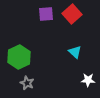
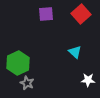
red square: moved 9 px right
green hexagon: moved 1 px left, 6 px down
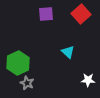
cyan triangle: moved 7 px left
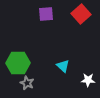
cyan triangle: moved 5 px left, 14 px down
green hexagon: rotated 25 degrees clockwise
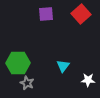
cyan triangle: rotated 24 degrees clockwise
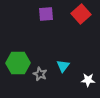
gray star: moved 13 px right, 9 px up
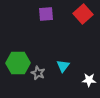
red square: moved 2 px right
gray star: moved 2 px left, 1 px up
white star: moved 1 px right
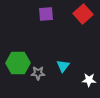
gray star: rotated 24 degrees counterclockwise
